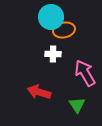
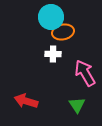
orange ellipse: moved 1 px left, 2 px down
red arrow: moved 13 px left, 9 px down
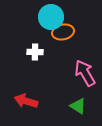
white cross: moved 18 px left, 2 px up
green triangle: moved 1 px right, 1 px down; rotated 24 degrees counterclockwise
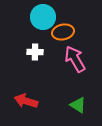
cyan circle: moved 8 px left
pink arrow: moved 10 px left, 14 px up
green triangle: moved 1 px up
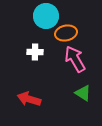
cyan circle: moved 3 px right, 1 px up
orange ellipse: moved 3 px right, 1 px down
red arrow: moved 3 px right, 2 px up
green triangle: moved 5 px right, 12 px up
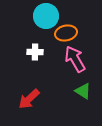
green triangle: moved 2 px up
red arrow: rotated 60 degrees counterclockwise
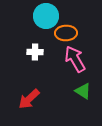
orange ellipse: rotated 10 degrees clockwise
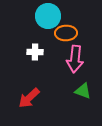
cyan circle: moved 2 px right
pink arrow: rotated 144 degrees counterclockwise
green triangle: rotated 12 degrees counterclockwise
red arrow: moved 1 px up
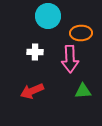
orange ellipse: moved 15 px right
pink arrow: moved 5 px left; rotated 8 degrees counterclockwise
green triangle: rotated 24 degrees counterclockwise
red arrow: moved 3 px right, 7 px up; rotated 20 degrees clockwise
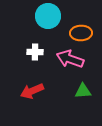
pink arrow: rotated 112 degrees clockwise
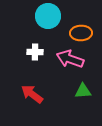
red arrow: moved 3 px down; rotated 60 degrees clockwise
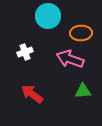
white cross: moved 10 px left; rotated 21 degrees counterclockwise
